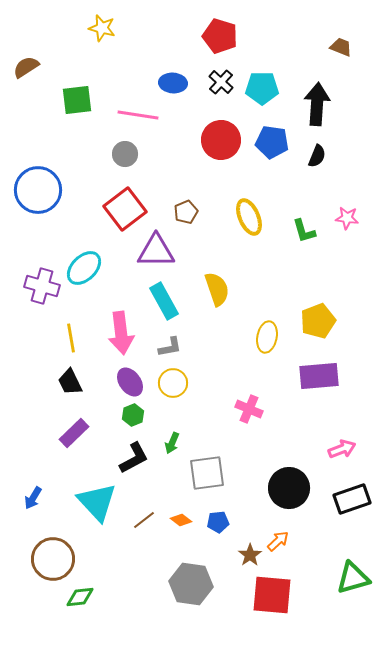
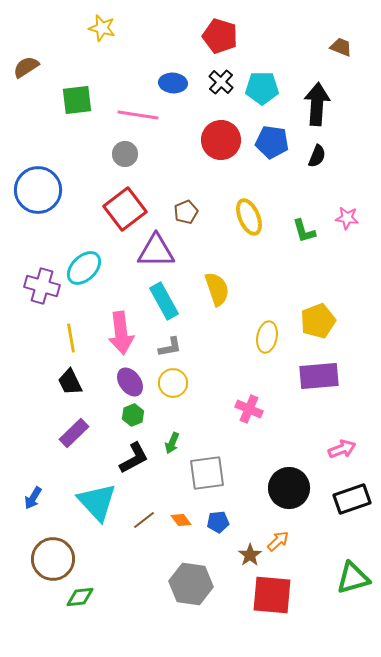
orange diamond at (181, 520): rotated 15 degrees clockwise
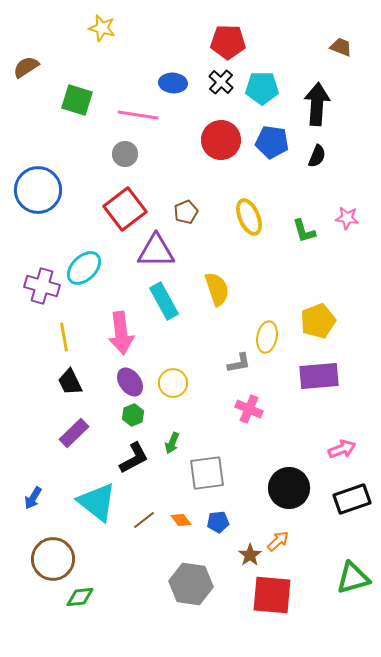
red pentagon at (220, 36): moved 8 px right, 6 px down; rotated 16 degrees counterclockwise
green square at (77, 100): rotated 24 degrees clockwise
yellow line at (71, 338): moved 7 px left, 1 px up
gray L-shape at (170, 347): moved 69 px right, 16 px down
cyan triangle at (97, 502): rotated 9 degrees counterclockwise
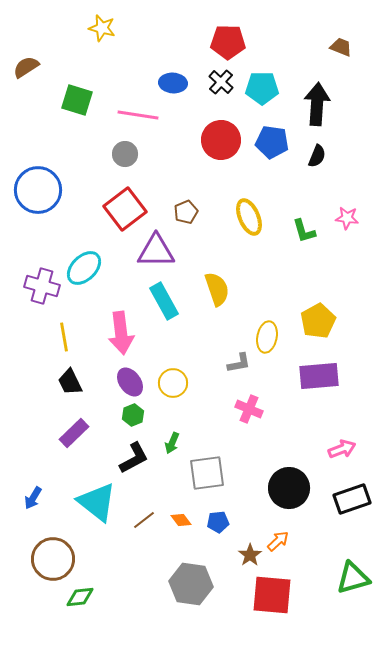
yellow pentagon at (318, 321): rotated 8 degrees counterclockwise
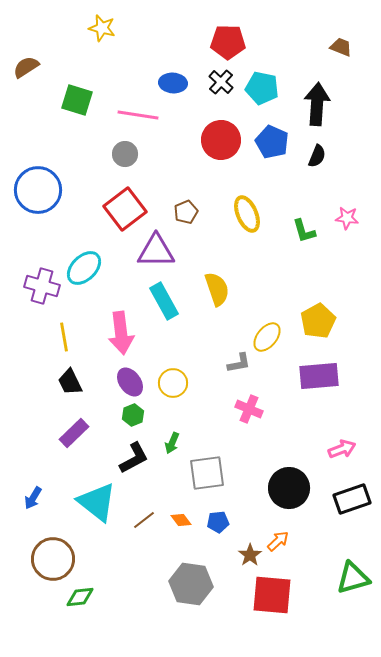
cyan pentagon at (262, 88): rotated 12 degrees clockwise
blue pentagon at (272, 142): rotated 16 degrees clockwise
yellow ellipse at (249, 217): moved 2 px left, 3 px up
yellow ellipse at (267, 337): rotated 28 degrees clockwise
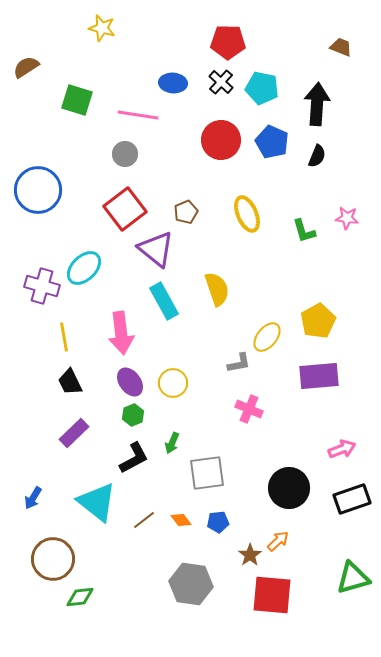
purple triangle at (156, 251): moved 2 px up; rotated 39 degrees clockwise
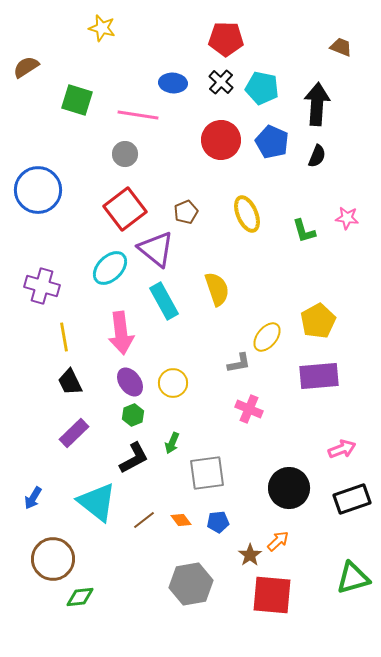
red pentagon at (228, 42): moved 2 px left, 3 px up
cyan ellipse at (84, 268): moved 26 px right
gray hexagon at (191, 584): rotated 18 degrees counterclockwise
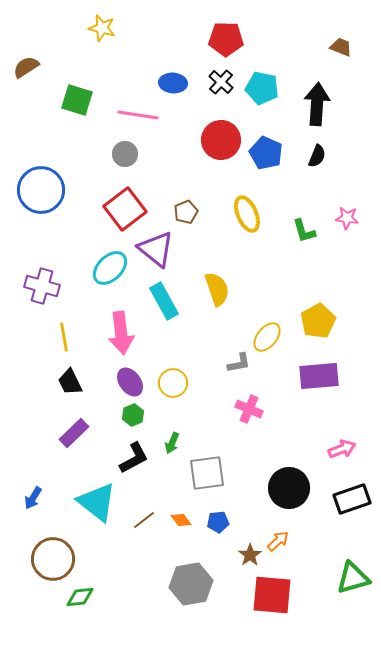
blue pentagon at (272, 142): moved 6 px left, 11 px down
blue circle at (38, 190): moved 3 px right
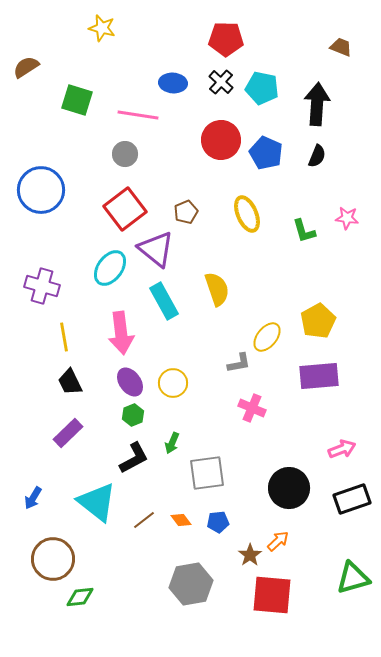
cyan ellipse at (110, 268): rotated 9 degrees counterclockwise
pink cross at (249, 409): moved 3 px right, 1 px up
purple rectangle at (74, 433): moved 6 px left
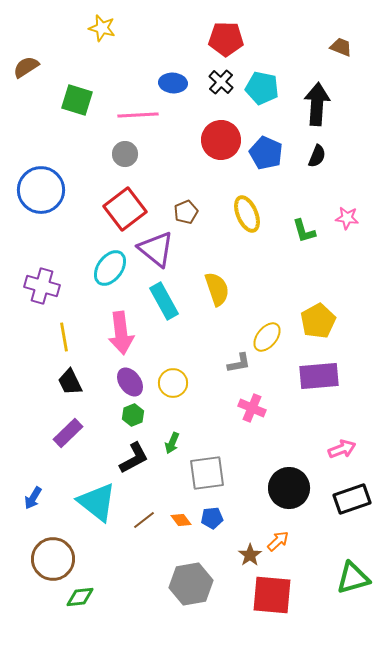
pink line at (138, 115): rotated 12 degrees counterclockwise
blue pentagon at (218, 522): moved 6 px left, 4 px up
